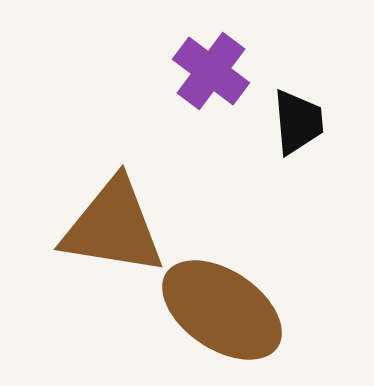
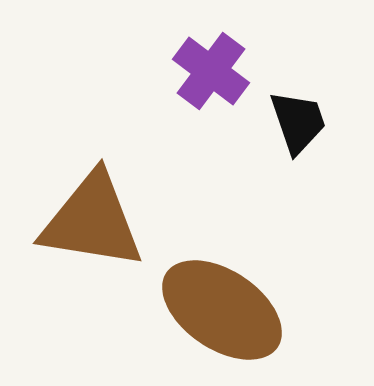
black trapezoid: rotated 14 degrees counterclockwise
brown triangle: moved 21 px left, 6 px up
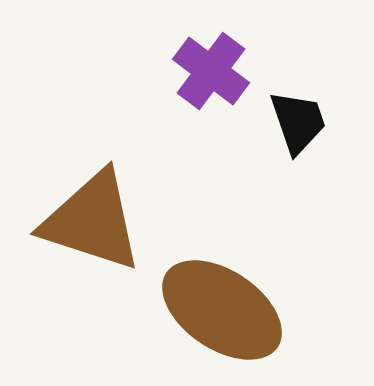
brown triangle: rotated 9 degrees clockwise
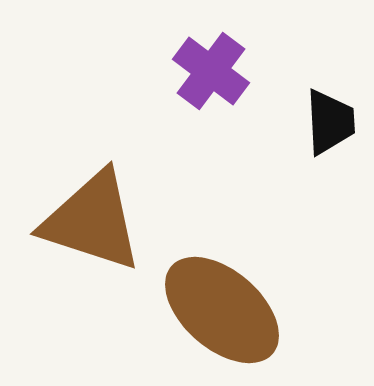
black trapezoid: moved 32 px right; rotated 16 degrees clockwise
brown ellipse: rotated 7 degrees clockwise
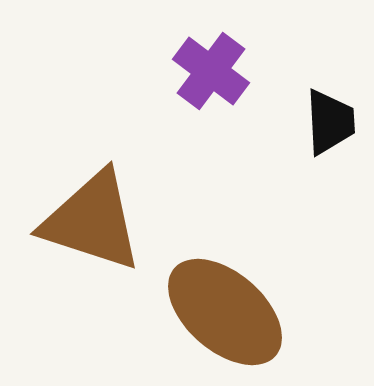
brown ellipse: moved 3 px right, 2 px down
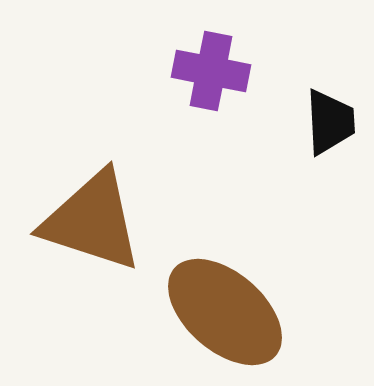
purple cross: rotated 26 degrees counterclockwise
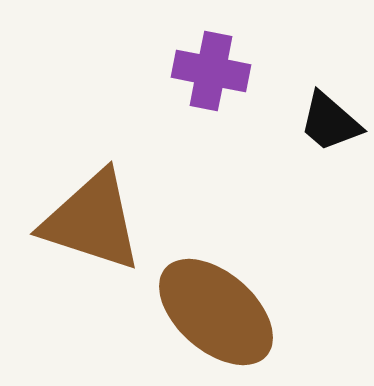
black trapezoid: rotated 134 degrees clockwise
brown ellipse: moved 9 px left
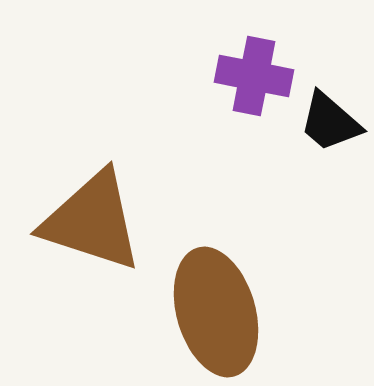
purple cross: moved 43 px right, 5 px down
brown ellipse: rotated 33 degrees clockwise
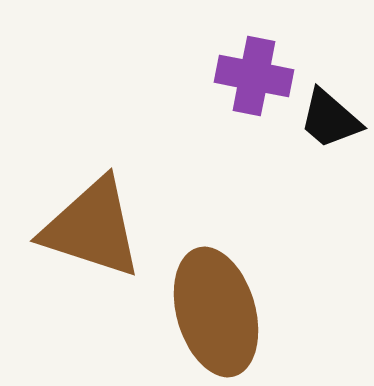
black trapezoid: moved 3 px up
brown triangle: moved 7 px down
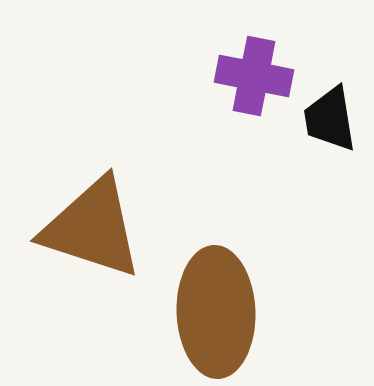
black trapezoid: rotated 40 degrees clockwise
brown ellipse: rotated 14 degrees clockwise
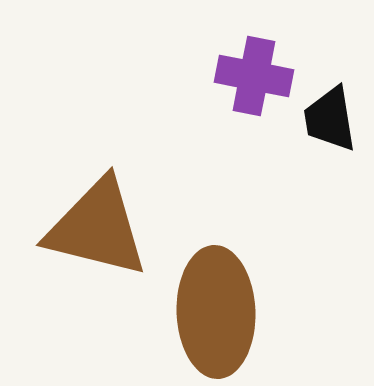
brown triangle: moved 5 px right; rotated 4 degrees counterclockwise
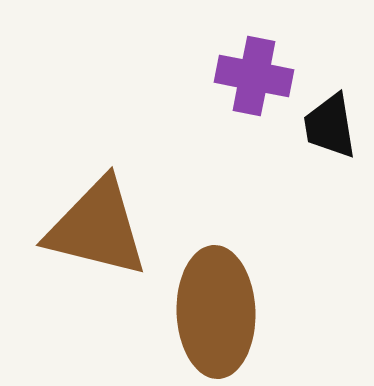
black trapezoid: moved 7 px down
